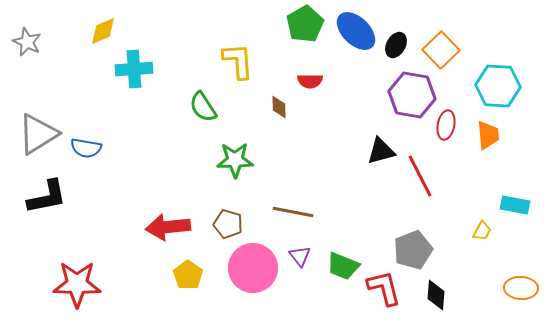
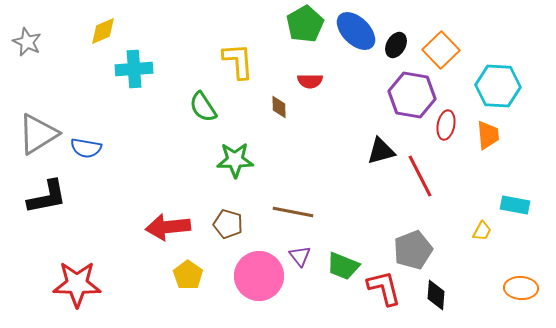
pink circle: moved 6 px right, 8 px down
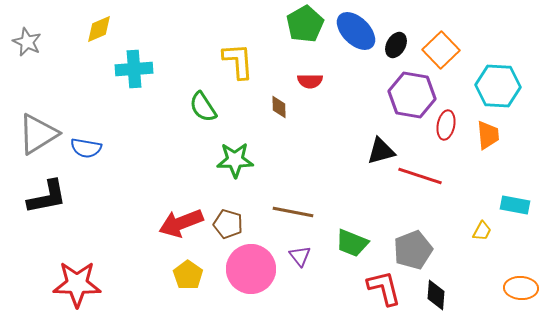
yellow diamond: moved 4 px left, 2 px up
red line: rotated 45 degrees counterclockwise
red arrow: moved 13 px right, 4 px up; rotated 15 degrees counterclockwise
green trapezoid: moved 9 px right, 23 px up
pink circle: moved 8 px left, 7 px up
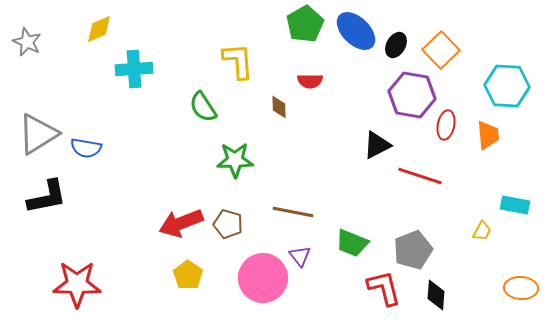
cyan hexagon: moved 9 px right
black triangle: moved 4 px left, 6 px up; rotated 12 degrees counterclockwise
pink circle: moved 12 px right, 9 px down
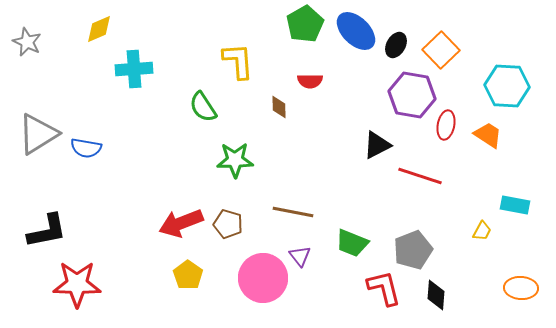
orange trapezoid: rotated 52 degrees counterclockwise
black L-shape: moved 34 px down
